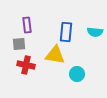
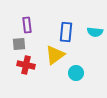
yellow triangle: rotated 45 degrees counterclockwise
cyan circle: moved 1 px left, 1 px up
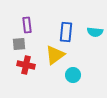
cyan circle: moved 3 px left, 2 px down
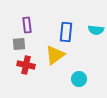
cyan semicircle: moved 1 px right, 2 px up
cyan circle: moved 6 px right, 4 px down
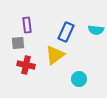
blue rectangle: rotated 18 degrees clockwise
gray square: moved 1 px left, 1 px up
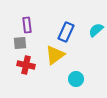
cyan semicircle: rotated 133 degrees clockwise
gray square: moved 2 px right
cyan circle: moved 3 px left
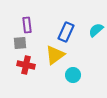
cyan circle: moved 3 px left, 4 px up
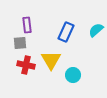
yellow triangle: moved 4 px left, 5 px down; rotated 25 degrees counterclockwise
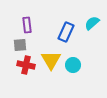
cyan semicircle: moved 4 px left, 7 px up
gray square: moved 2 px down
cyan circle: moved 10 px up
